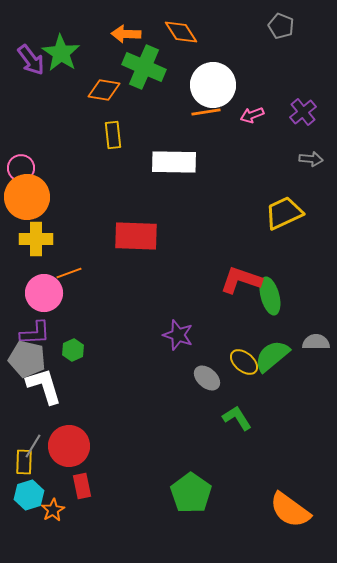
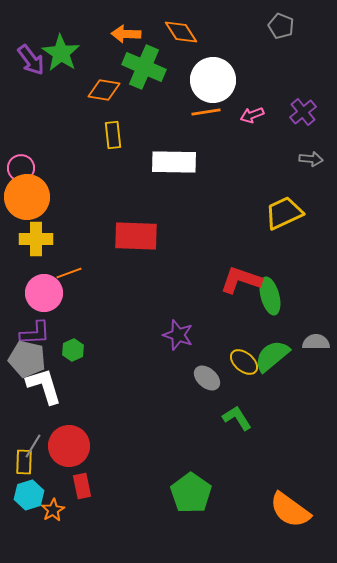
white circle at (213, 85): moved 5 px up
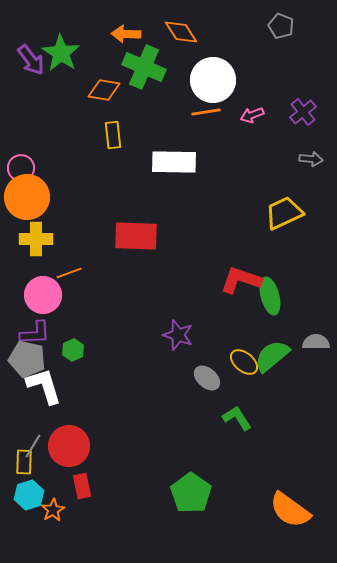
pink circle at (44, 293): moved 1 px left, 2 px down
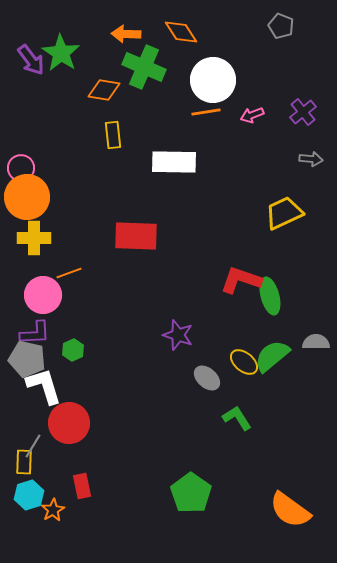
yellow cross at (36, 239): moved 2 px left, 1 px up
red circle at (69, 446): moved 23 px up
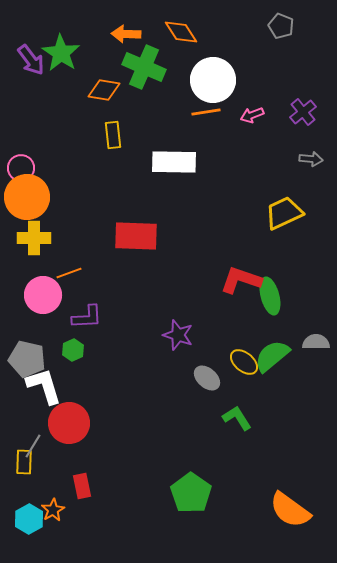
purple L-shape at (35, 333): moved 52 px right, 16 px up
cyan hexagon at (29, 495): moved 24 px down; rotated 12 degrees counterclockwise
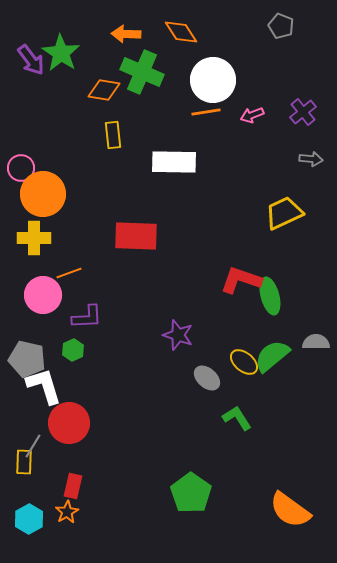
green cross at (144, 67): moved 2 px left, 5 px down
orange circle at (27, 197): moved 16 px right, 3 px up
red rectangle at (82, 486): moved 9 px left; rotated 25 degrees clockwise
orange star at (53, 510): moved 14 px right, 2 px down
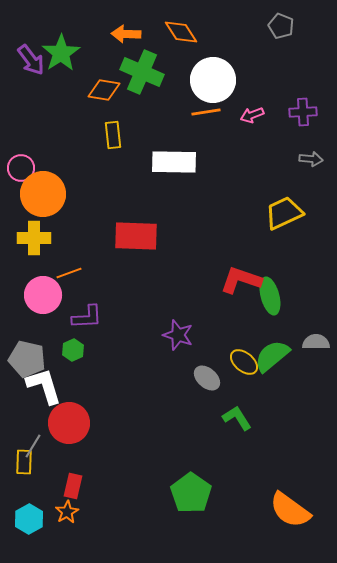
green star at (61, 53): rotated 6 degrees clockwise
purple cross at (303, 112): rotated 36 degrees clockwise
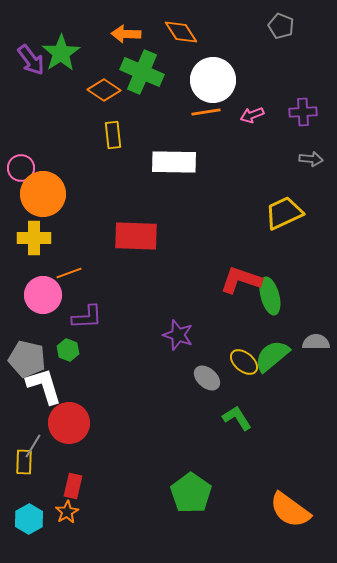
orange diamond at (104, 90): rotated 24 degrees clockwise
green hexagon at (73, 350): moved 5 px left; rotated 15 degrees counterclockwise
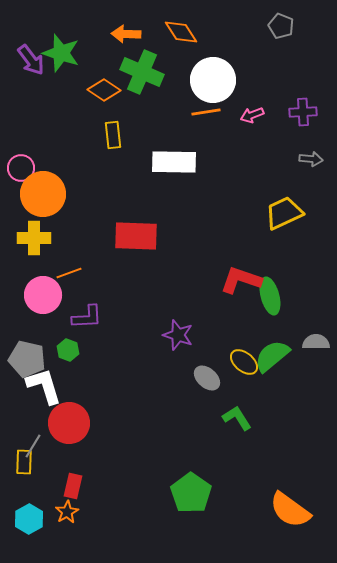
green star at (61, 53): rotated 21 degrees counterclockwise
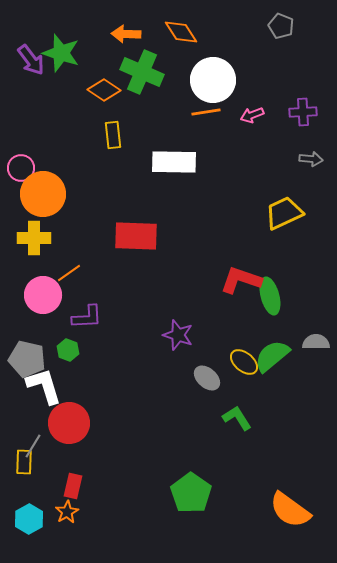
orange line at (69, 273): rotated 15 degrees counterclockwise
